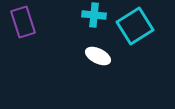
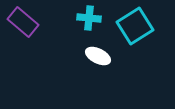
cyan cross: moved 5 px left, 3 px down
purple rectangle: rotated 32 degrees counterclockwise
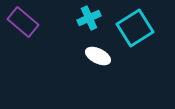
cyan cross: rotated 30 degrees counterclockwise
cyan square: moved 2 px down
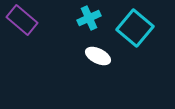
purple rectangle: moved 1 px left, 2 px up
cyan square: rotated 18 degrees counterclockwise
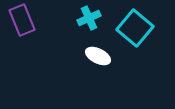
purple rectangle: rotated 28 degrees clockwise
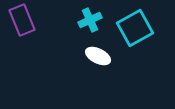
cyan cross: moved 1 px right, 2 px down
cyan square: rotated 21 degrees clockwise
